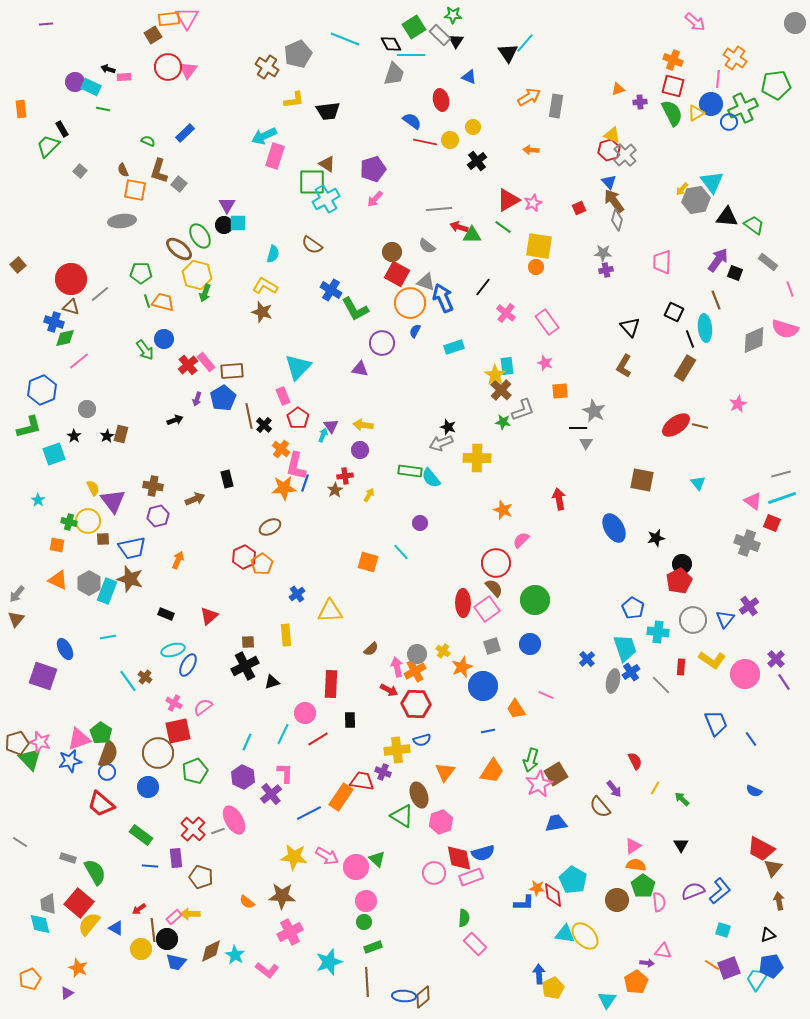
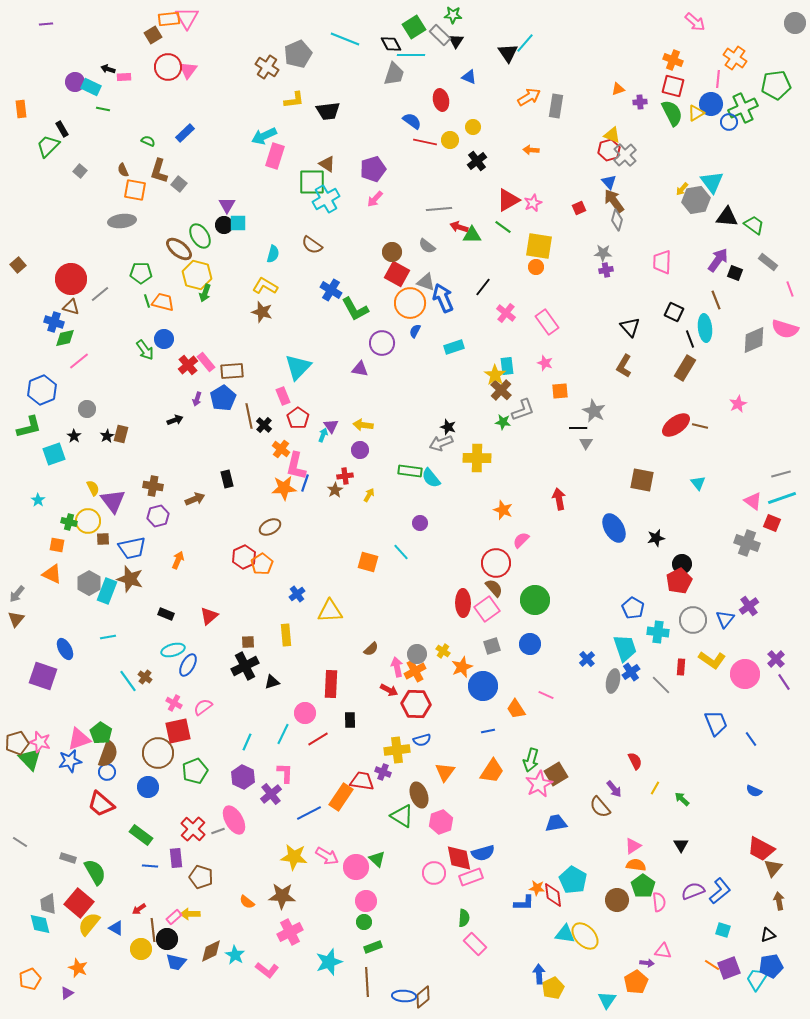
orange triangle at (58, 580): moved 6 px left, 6 px up
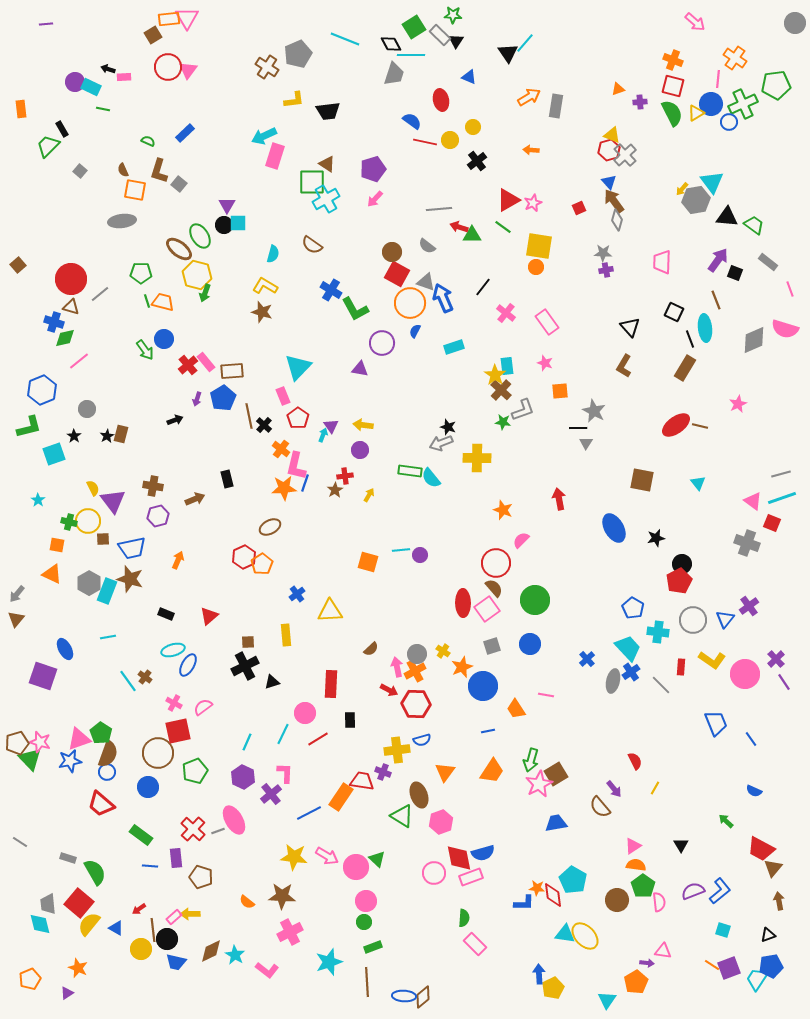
green cross at (743, 108): moved 4 px up
purple circle at (420, 523): moved 32 px down
cyan line at (401, 552): moved 2 px up; rotated 54 degrees counterclockwise
cyan trapezoid at (625, 648): moved 3 px right; rotated 24 degrees counterclockwise
pink line at (546, 695): rotated 14 degrees counterclockwise
green arrow at (682, 799): moved 44 px right, 22 px down
